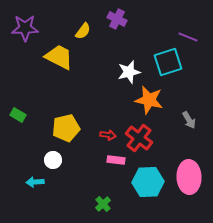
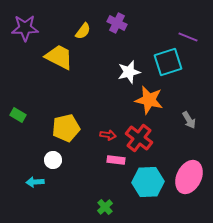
purple cross: moved 4 px down
pink ellipse: rotated 28 degrees clockwise
green cross: moved 2 px right, 3 px down
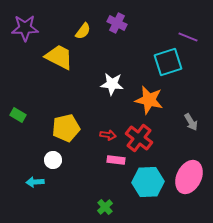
white star: moved 17 px left, 12 px down; rotated 20 degrees clockwise
gray arrow: moved 2 px right, 2 px down
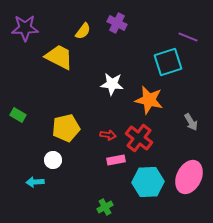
pink rectangle: rotated 18 degrees counterclockwise
green cross: rotated 14 degrees clockwise
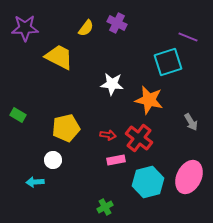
yellow semicircle: moved 3 px right, 3 px up
cyan hexagon: rotated 12 degrees counterclockwise
